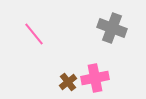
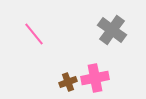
gray cross: moved 2 px down; rotated 16 degrees clockwise
brown cross: rotated 18 degrees clockwise
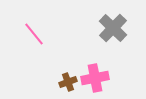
gray cross: moved 1 px right, 2 px up; rotated 8 degrees clockwise
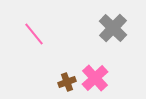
pink cross: rotated 32 degrees counterclockwise
brown cross: moved 1 px left
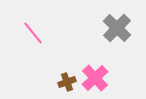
gray cross: moved 4 px right
pink line: moved 1 px left, 1 px up
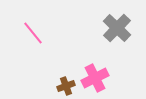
pink cross: rotated 16 degrees clockwise
brown cross: moved 1 px left, 4 px down
